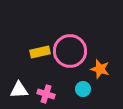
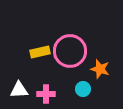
pink cross: rotated 18 degrees counterclockwise
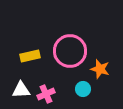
yellow rectangle: moved 10 px left, 4 px down
white triangle: moved 2 px right
pink cross: rotated 24 degrees counterclockwise
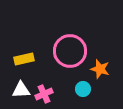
yellow rectangle: moved 6 px left, 3 px down
pink cross: moved 2 px left
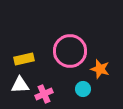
white triangle: moved 1 px left, 5 px up
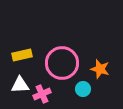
pink circle: moved 8 px left, 12 px down
yellow rectangle: moved 2 px left, 4 px up
pink cross: moved 2 px left
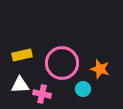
pink cross: rotated 36 degrees clockwise
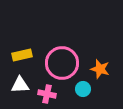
pink cross: moved 5 px right
